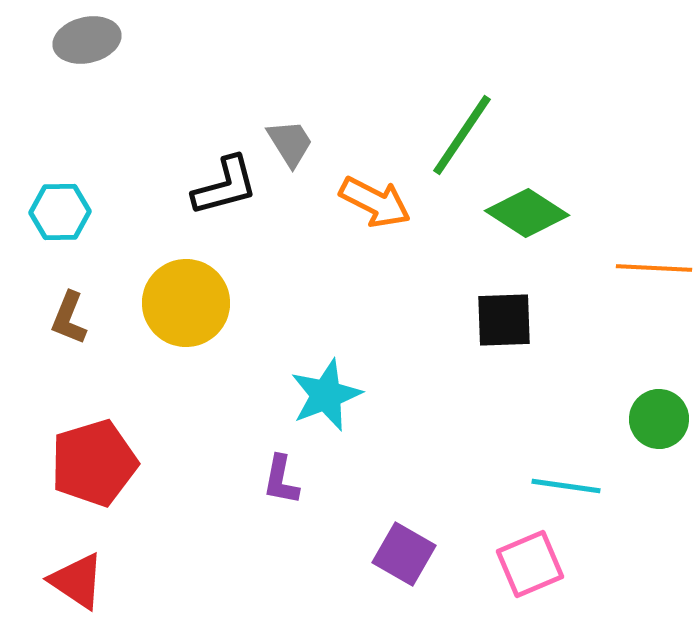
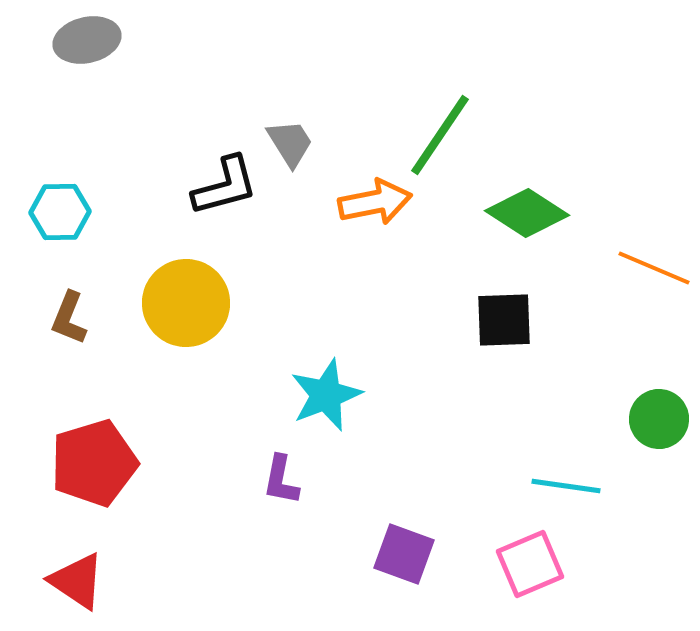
green line: moved 22 px left
orange arrow: rotated 38 degrees counterclockwise
orange line: rotated 20 degrees clockwise
purple square: rotated 10 degrees counterclockwise
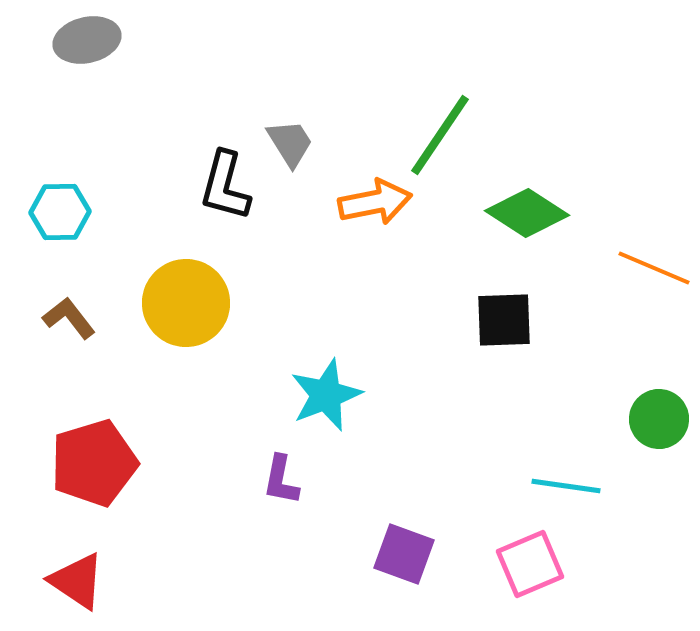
black L-shape: rotated 120 degrees clockwise
brown L-shape: rotated 120 degrees clockwise
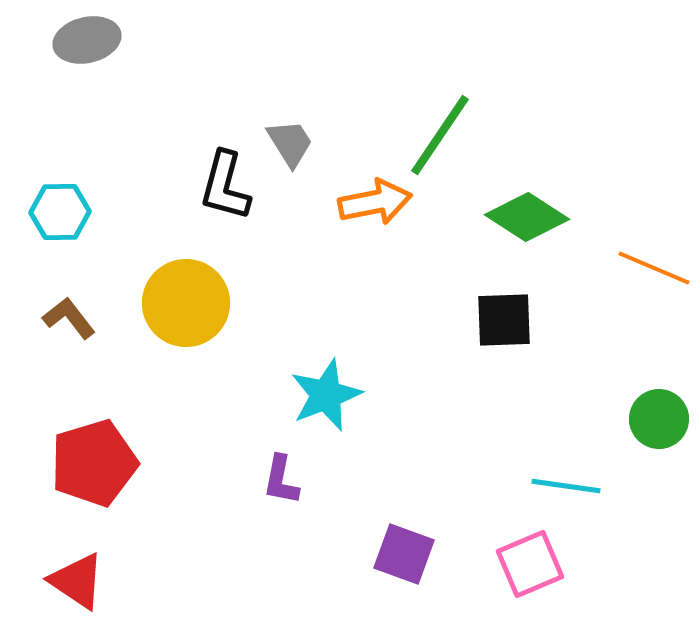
green diamond: moved 4 px down
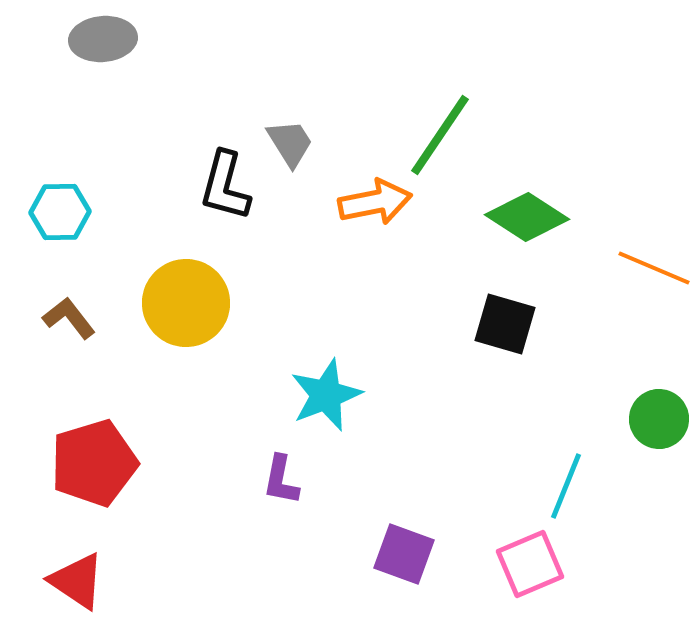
gray ellipse: moved 16 px right, 1 px up; rotated 8 degrees clockwise
black square: moved 1 px right, 4 px down; rotated 18 degrees clockwise
cyan line: rotated 76 degrees counterclockwise
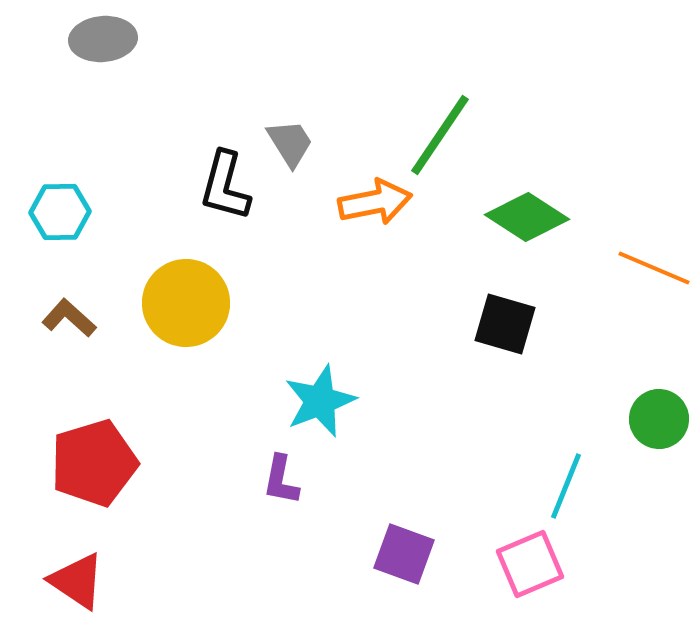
brown L-shape: rotated 10 degrees counterclockwise
cyan star: moved 6 px left, 6 px down
